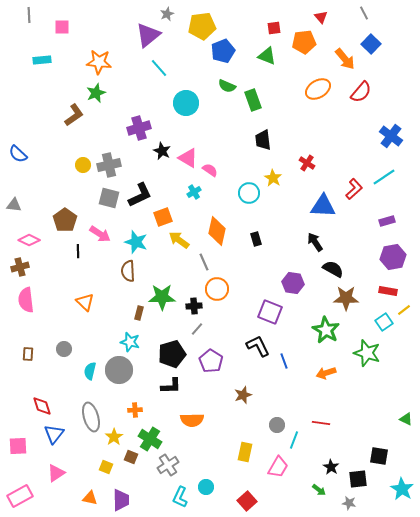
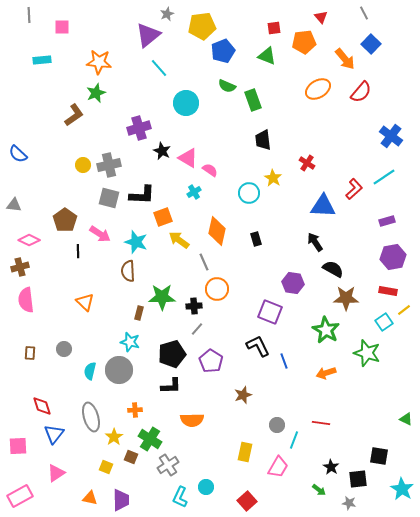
black L-shape at (140, 195): moved 2 px right; rotated 28 degrees clockwise
brown rectangle at (28, 354): moved 2 px right, 1 px up
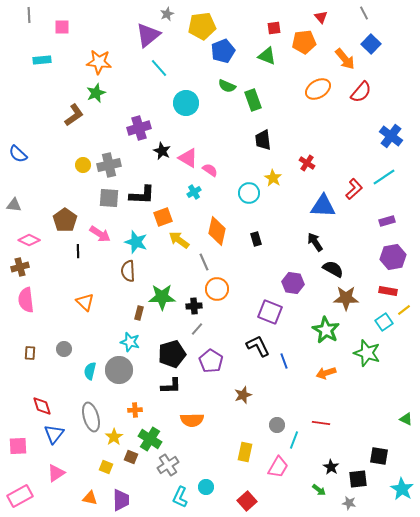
gray square at (109, 198): rotated 10 degrees counterclockwise
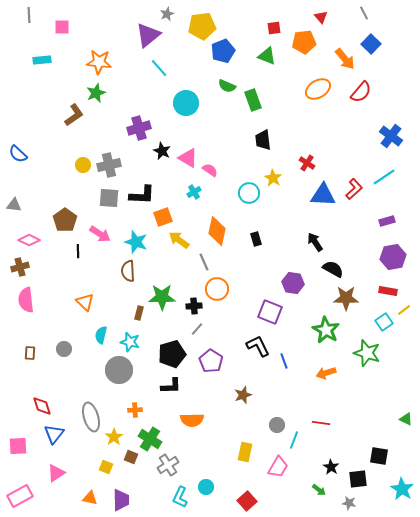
blue triangle at (323, 206): moved 11 px up
cyan semicircle at (90, 371): moved 11 px right, 36 px up
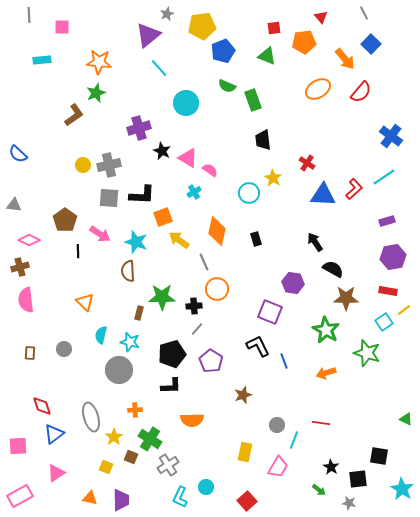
blue triangle at (54, 434): rotated 15 degrees clockwise
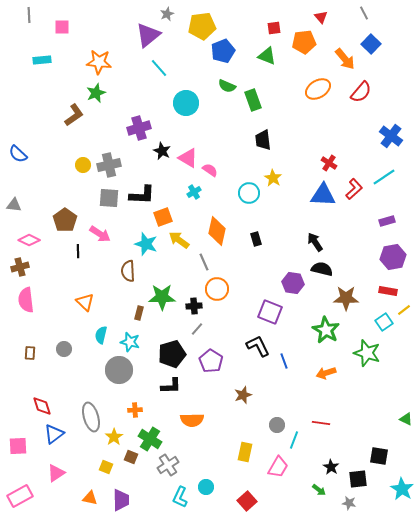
red cross at (307, 163): moved 22 px right
cyan star at (136, 242): moved 10 px right, 2 px down
black semicircle at (333, 269): moved 11 px left; rotated 15 degrees counterclockwise
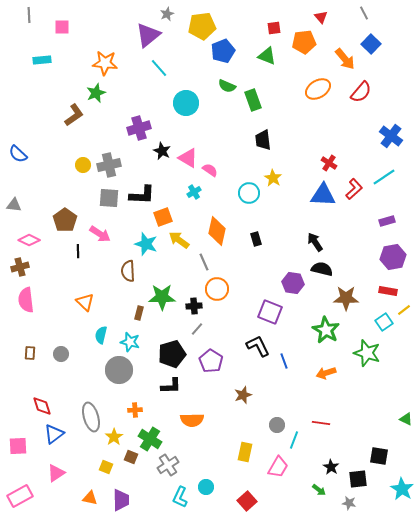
orange star at (99, 62): moved 6 px right, 1 px down
gray circle at (64, 349): moved 3 px left, 5 px down
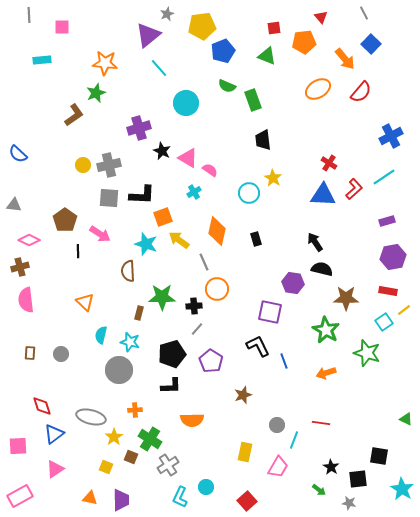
blue cross at (391, 136): rotated 25 degrees clockwise
purple square at (270, 312): rotated 10 degrees counterclockwise
gray ellipse at (91, 417): rotated 60 degrees counterclockwise
pink triangle at (56, 473): moved 1 px left, 4 px up
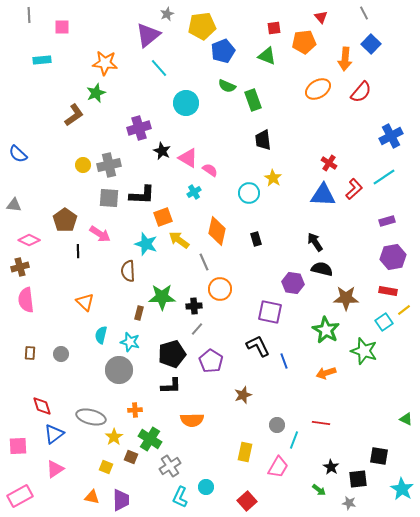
orange arrow at (345, 59): rotated 45 degrees clockwise
orange circle at (217, 289): moved 3 px right
green star at (367, 353): moved 3 px left, 2 px up
gray cross at (168, 465): moved 2 px right, 1 px down
orange triangle at (90, 498): moved 2 px right, 1 px up
